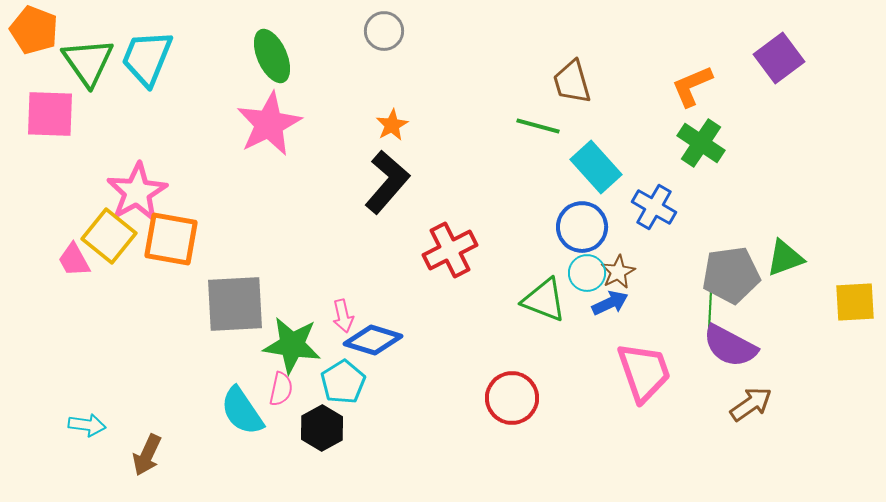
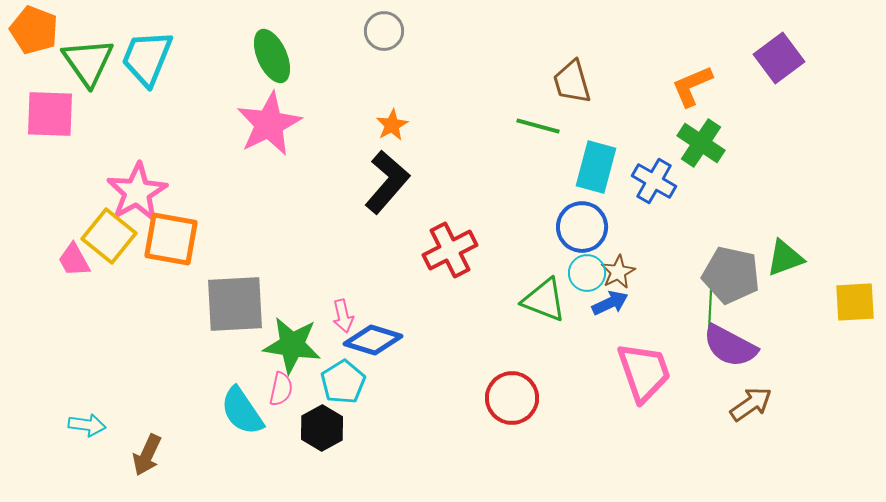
cyan rectangle at (596, 167): rotated 57 degrees clockwise
blue cross at (654, 207): moved 26 px up
gray pentagon at (731, 275): rotated 20 degrees clockwise
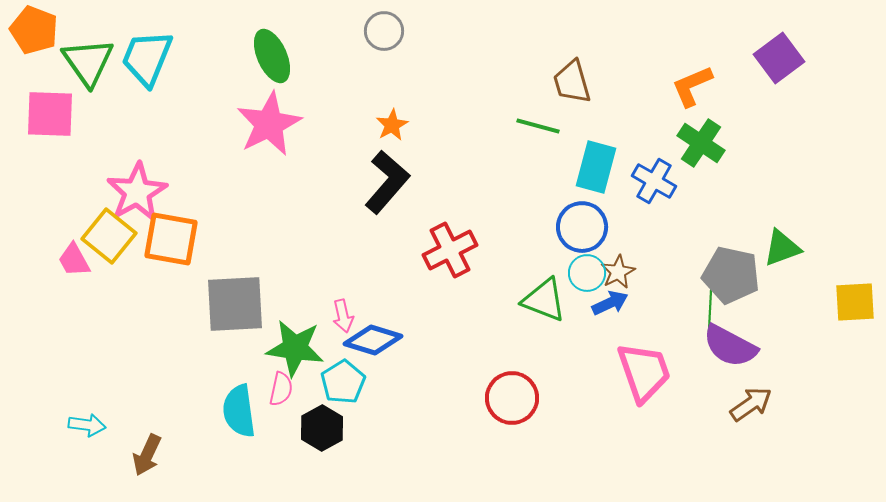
green triangle at (785, 258): moved 3 px left, 10 px up
green star at (292, 345): moved 3 px right, 3 px down
cyan semicircle at (242, 411): moved 3 px left; rotated 26 degrees clockwise
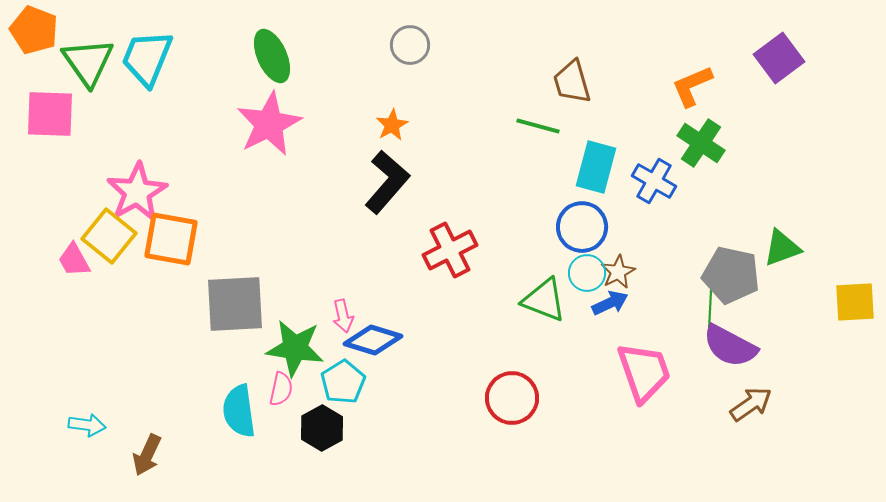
gray circle at (384, 31): moved 26 px right, 14 px down
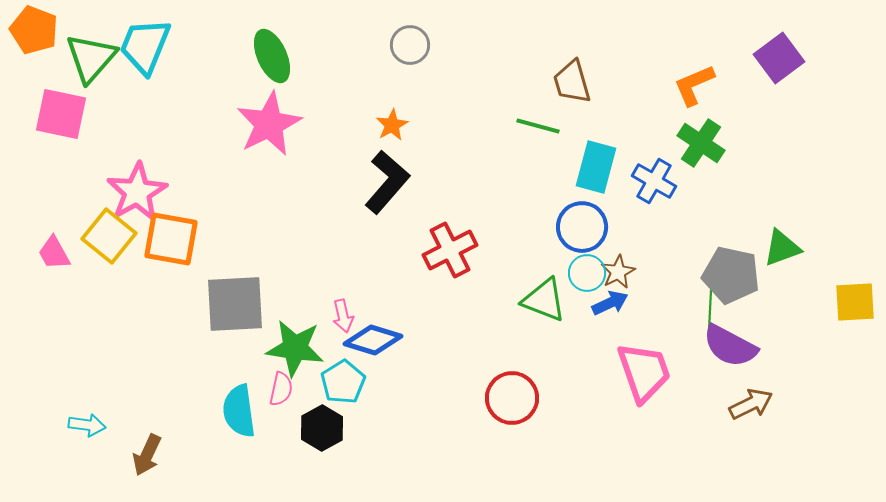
cyan trapezoid at (147, 58): moved 2 px left, 12 px up
green triangle at (88, 62): moved 3 px right, 4 px up; rotated 16 degrees clockwise
orange L-shape at (692, 86): moved 2 px right, 1 px up
pink square at (50, 114): moved 11 px right; rotated 10 degrees clockwise
pink trapezoid at (74, 260): moved 20 px left, 7 px up
brown arrow at (751, 404): rotated 9 degrees clockwise
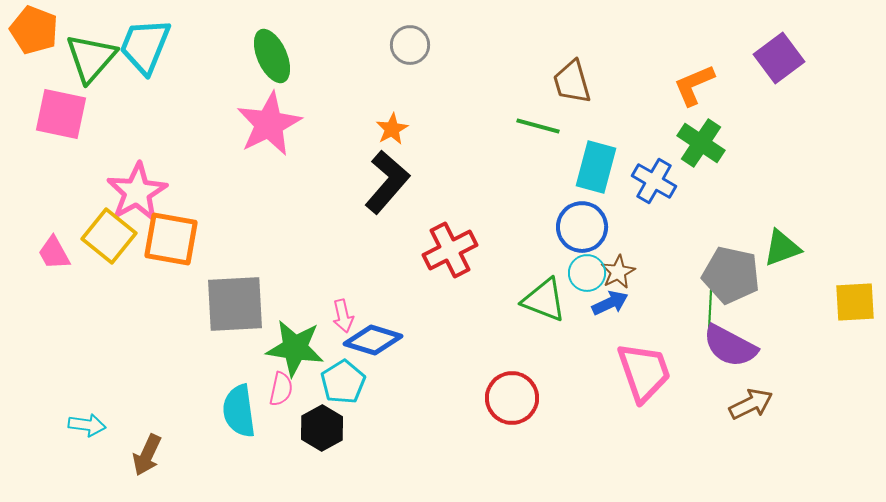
orange star at (392, 125): moved 4 px down
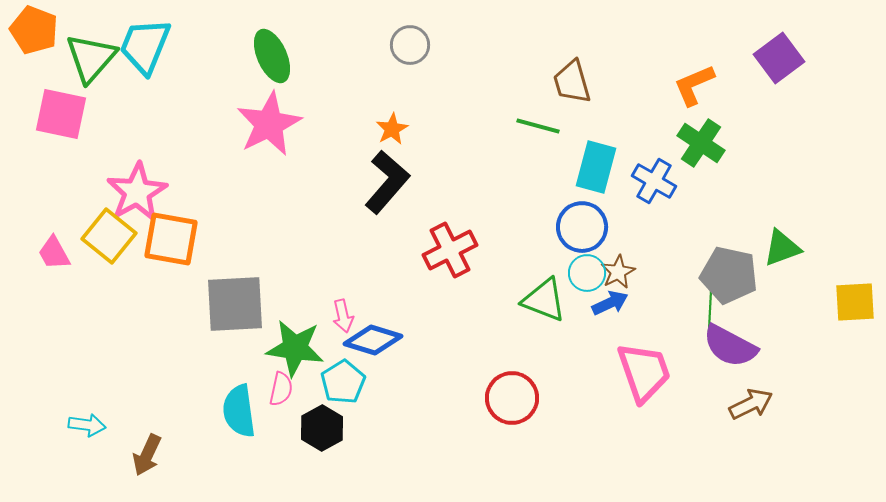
gray pentagon at (731, 275): moved 2 px left
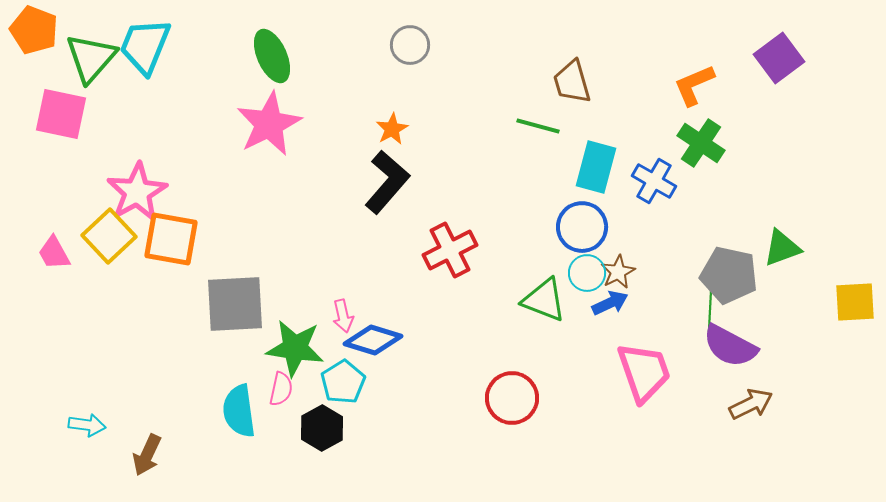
yellow square at (109, 236): rotated 8 degrees clockwise
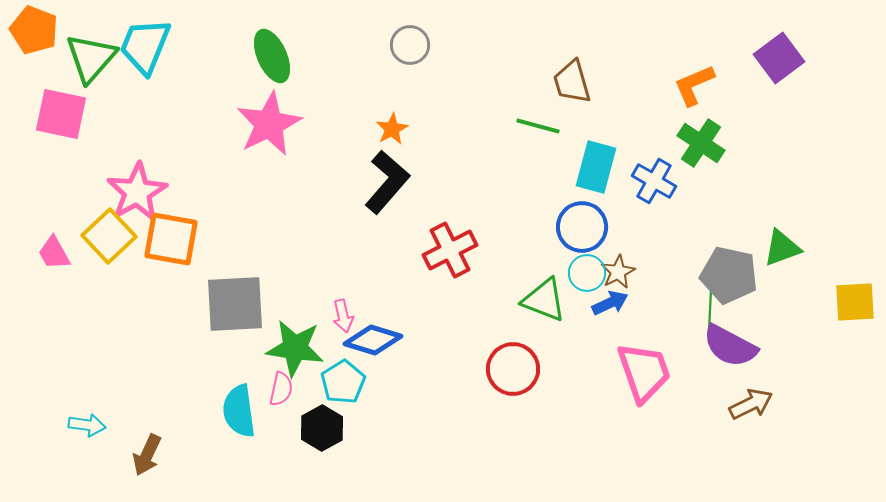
red circle at (512, 398): moved 1 px right, 29 px up
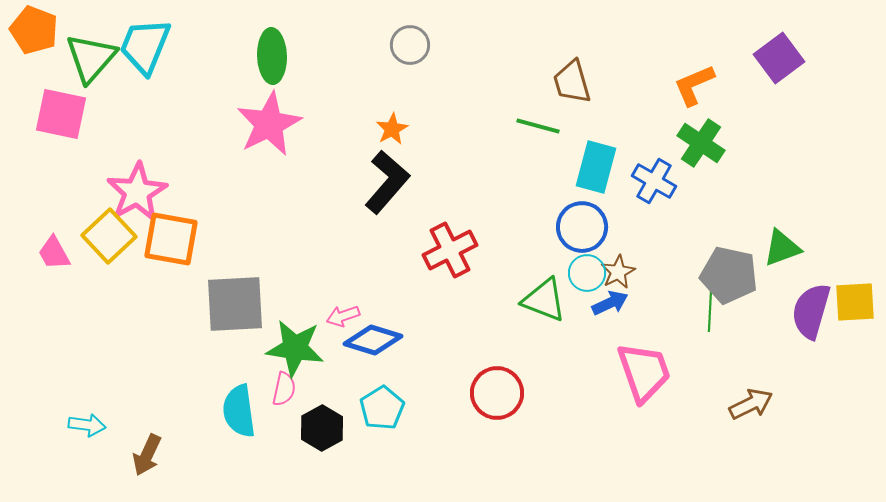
green ellipse at (272, 56): rotated 22 degrees clockwise
pink arrow at (343, 316): rotated 84 degrees clockwise
purple semicircle at (730, 346): moved 81 px right, 35 px up; rotated 78 degrees clockwise
red circle at (513, 369): moved 16 px left, 24 px down
cyan pentagon at (343, 382): moved 39 px right, 26 px down
pink semicircle at (281, 389): moved 3 px right
